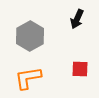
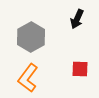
gray hexagon: moved 1 px right, 1 px down
orange L-shape: rotated 44 degrees counterclockwise
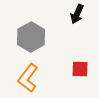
black arrow: moved 5 px up
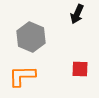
gray hexagon: rotated 8 degrees counterclockwise
orange L-shape: moved 6 px left, 2 px up; rotated 52 degrees clockwise
